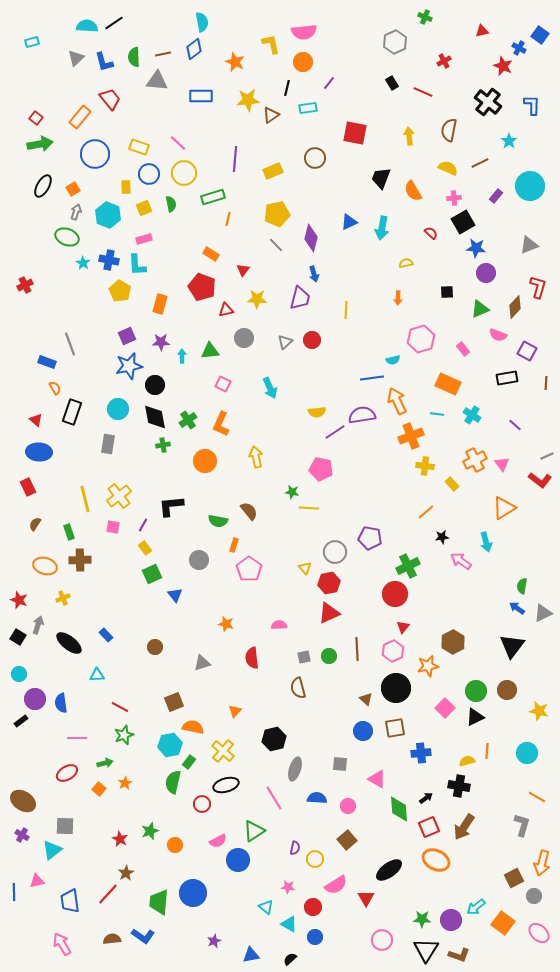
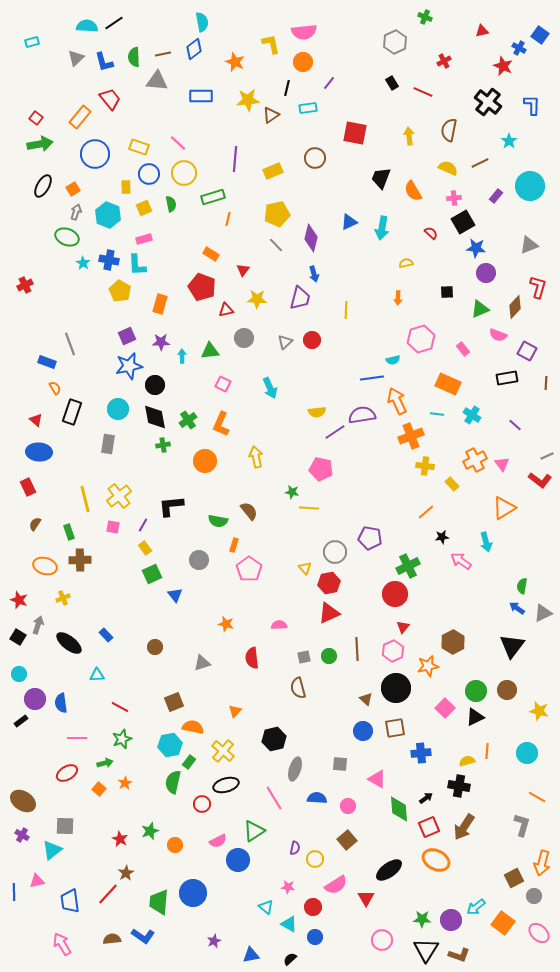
green star at (124, 735): moved 2 px left, 4 px down
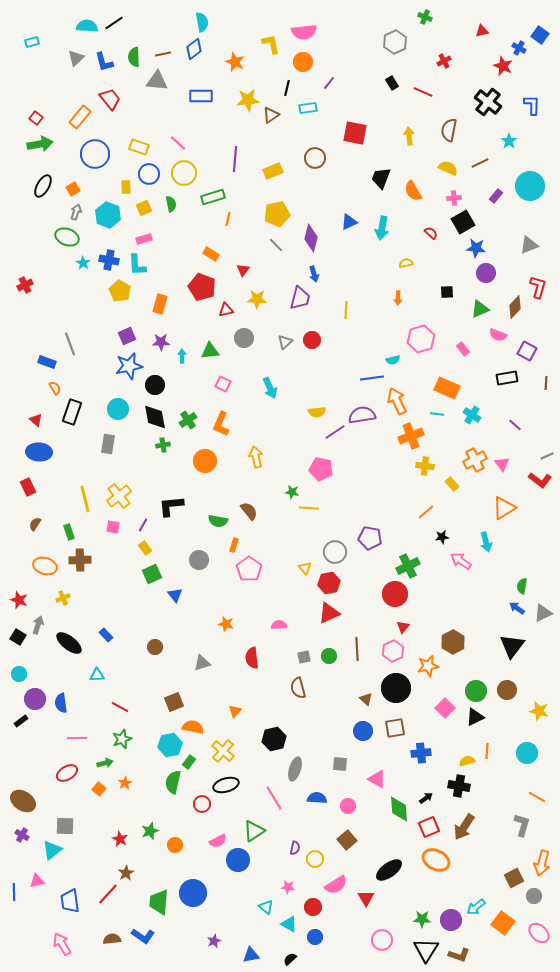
orange rectangle at (448, 384): moved 1 px left, 4 px down
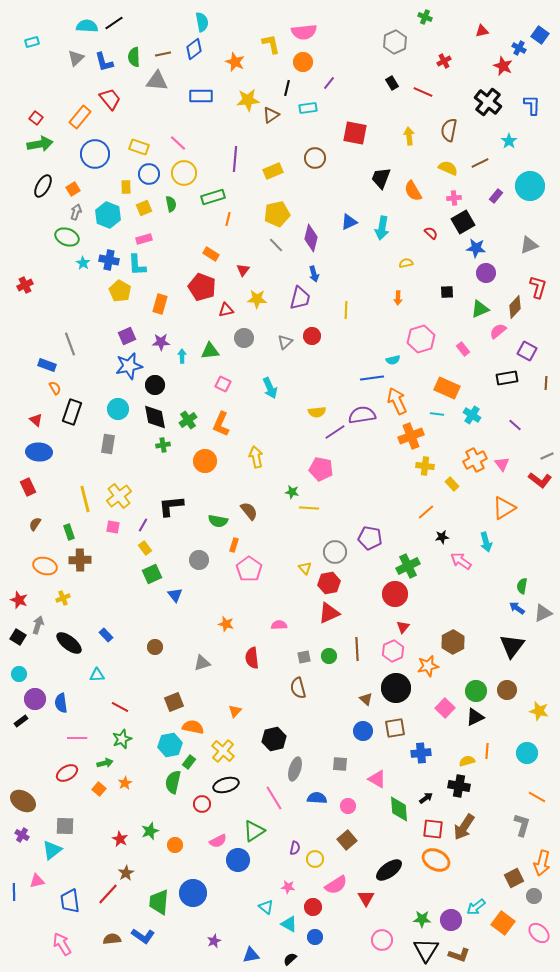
pink semicircle at (498, 335): moved 4 px up; rotated 120 degrees clockwise
red circle at (312, 340): moved 4 px up
blue rectangle at (47, 362): moved 3 px down
red square at (429, 827): moved 4 px right, 2 px down; rotated 30 degrees clockwise
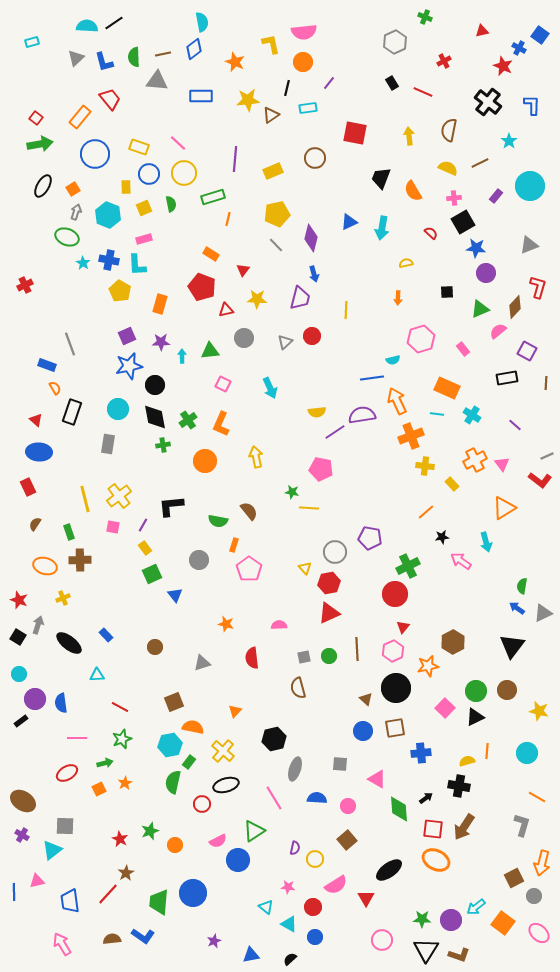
orange square at (99, 789): rotated 24 degrees clockwise
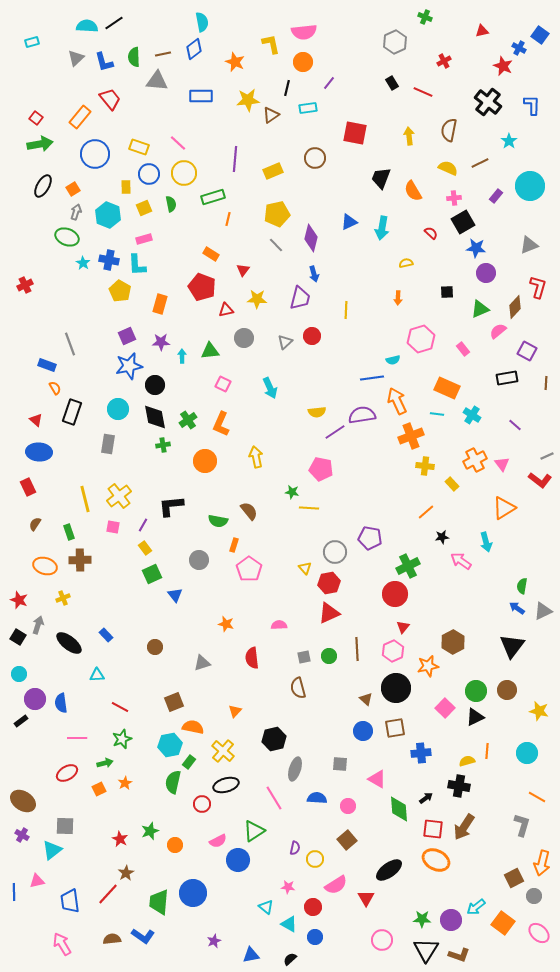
gray triangle at (543, 613): moved 2 px up
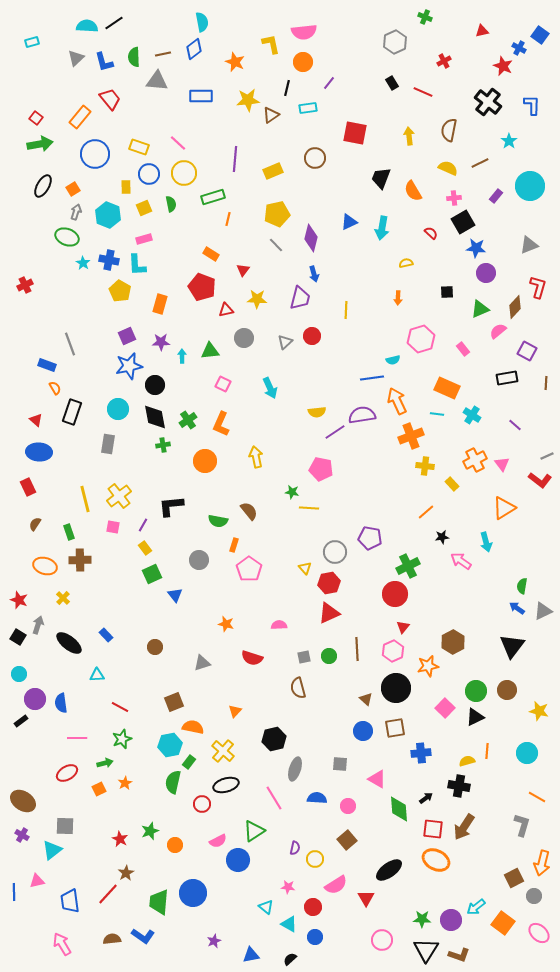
yellow cross at (63, 598): rotated 24 degrees counterclockwise
red semicircle at (252, 658): rotated 65 degrees counterclockwise
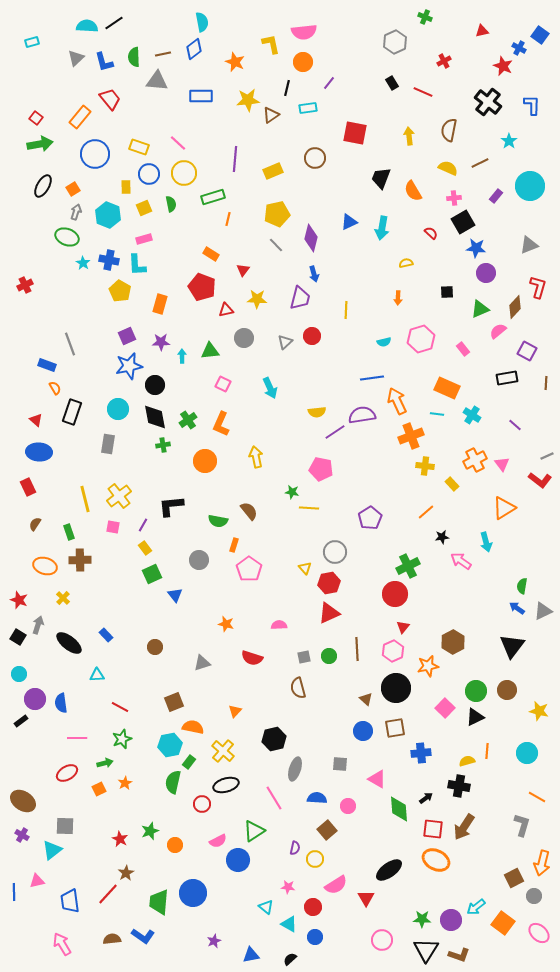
cyan semicircle at (393, 360): moved 9 px left, 18 px up
purple pentagon at (370, 538): moved 20 px up; rotated 30 degrees clockwise
brown square at (347, 840): moved 20 px left, 10 px up
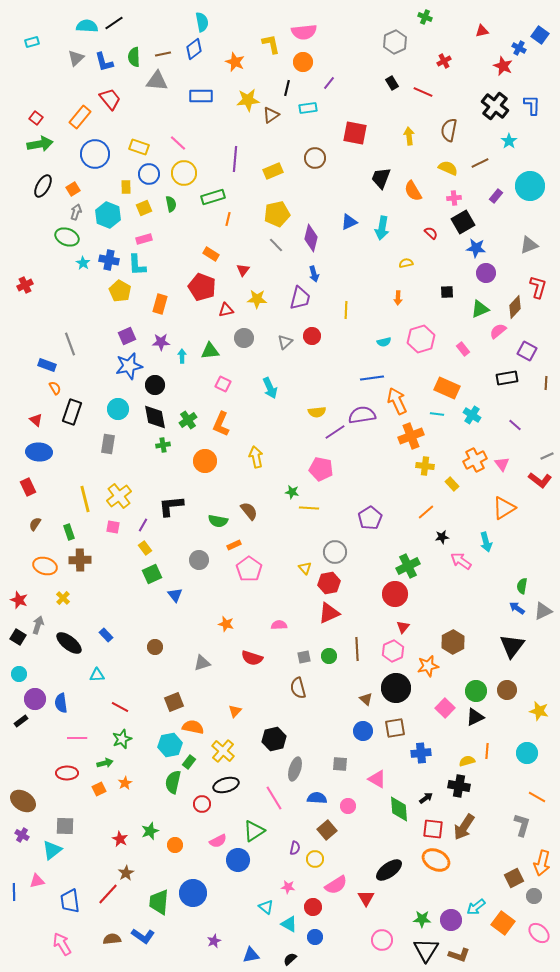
black cross at (488, 102): moved 7 px right, 4 px down
orange rectangle at (234, 545): rotated 48 degrees clockwise
red ellipse at (67, 773): rotated 30 degrees clockwise
